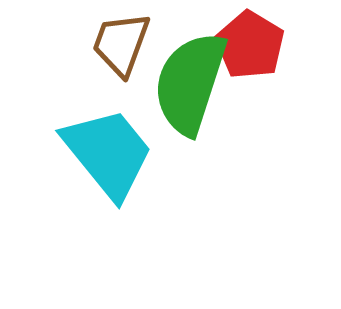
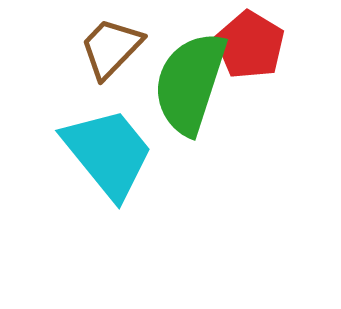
brown trapezoid: moved 10 px left, 4 px down; rotated 24 degrees clockwise
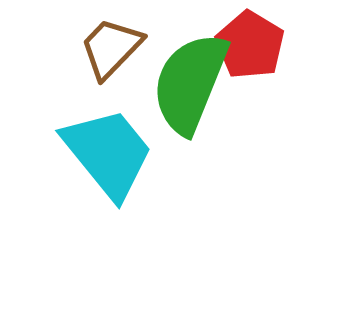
green semicircle: rotated 4 degrees clockwise
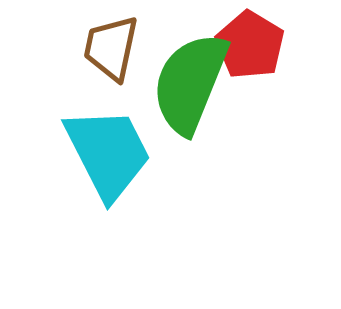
brown trapezoid: rotated 32 degrees counterclockwise
cyan trapezoid: rotated 12 degrees clockwise
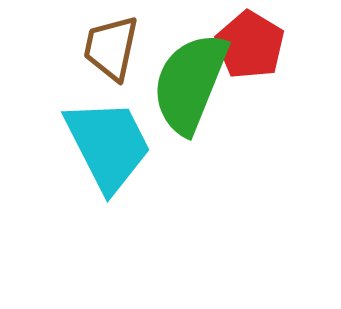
cyan trapezoid: moved 8 px up
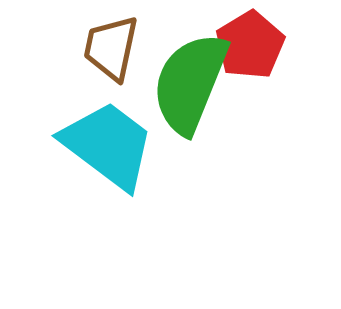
red pentagon: rotated 10 degrees clockwise
cyan trapezoid: rotated 26 degrees counterclockwise
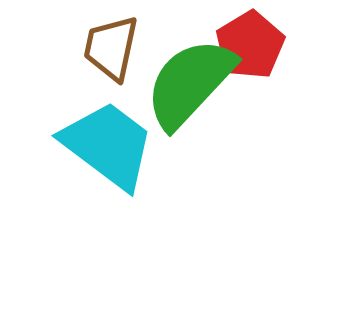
green semicircle: rotated 21 degrees clockwise
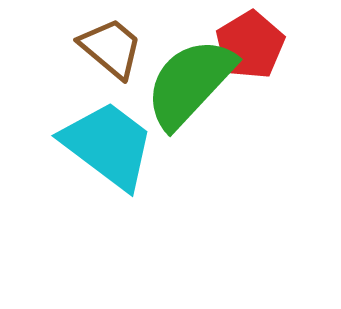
brown trapezoid: rotated 118 degrees clockwise
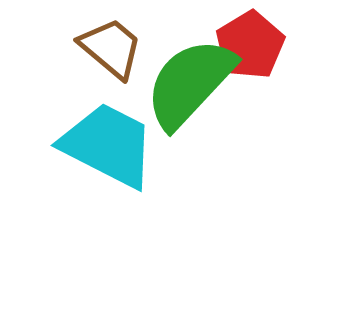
cyan trapezoid: rotated 10 degrees counterclockwise
